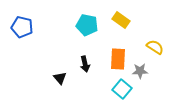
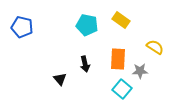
black triangle: moved 1 px down
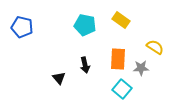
cyan pentagon: moved 2 px left
black arrow: moved 1 px down
gray star: moved 1 px right, 3 px up
black triangle: moved 1 px left, 1 px up
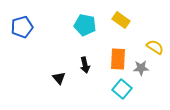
blue pentagon: rotated 30 degrees counterclockwise
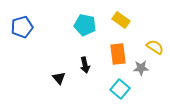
orange rectangle: moved 5 px up; rotated 10 degrees counterclockwise
cyan square: moved 2 px left
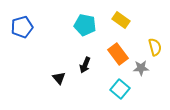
yellow semicircle: rotated 42 degrees clockwise
orange rectangle: rotated 30 degrees counterclockwise
black arrow: rotated 35 degrees clockwise
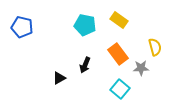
yellow rectangle: moved 2 px left
blue pentagon: rotated 30 degrees clockwise
black triangle: rotated 40 degrees clockwise
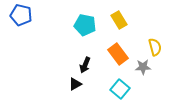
yellow rectangle: rotated 24 degrees clockwise
blue pentagon: moved 1 px left, 12 px up
gray star: moved 2 px right, 1 px up
black triangle: moved 16 px right, 6 px down
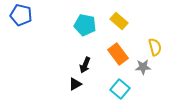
yellow rectangle: moved 1 px down; rotated 18 degrees counterclockwise
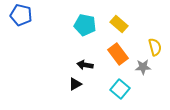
yellow rectangle: moved 3 px down
black arrow: rotated 77 degrees clockwise
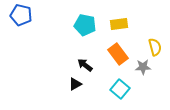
yellow rectangle: rotated 48 degrees counterclockwise
black arrow: rotated 28 degrees clockwise
